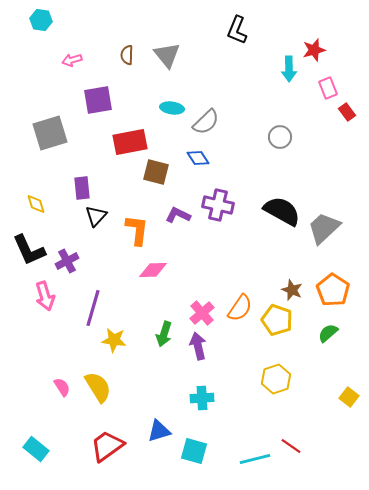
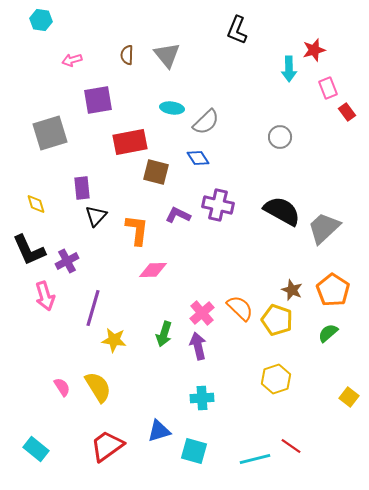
orange semicircle at (240, 308): rotated 80 degrees counterclockwise
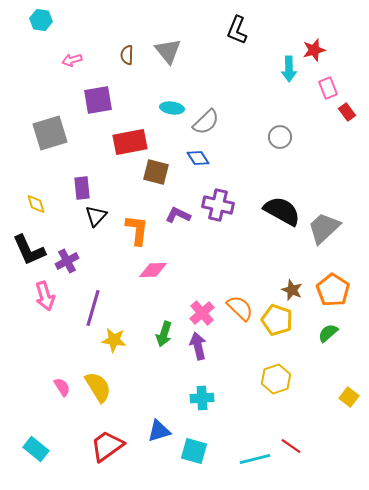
gray triangle at (167, 55): moved 1 px right, 4 px up
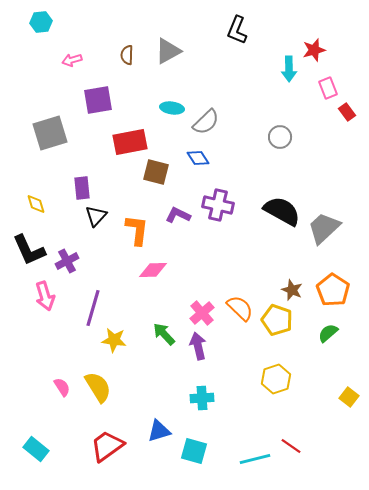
cyan hexagon at (41, 20): moved 2 px down; rotated 15 degrees counterclockwise
gray triangle at (168, 51): rotated 40 degrees clockwise
green arrow at (164, 334): rotated 120 degrees clockwise
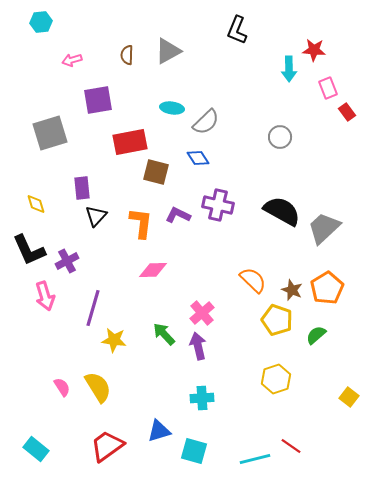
red star at (314, 50): rotated 20 degrees clockwise
orange L-shape at (137, 230): moved 4 px right, 7 px up
orange pentagon at (333, 290): moved 6 px left, 2 px up; rotated 8 degrees clockwise
orange semicircle at (240, 308): moved 13 px right, 28 px up
green semicircle at (328, 333): moved 12 px left, 2 px down
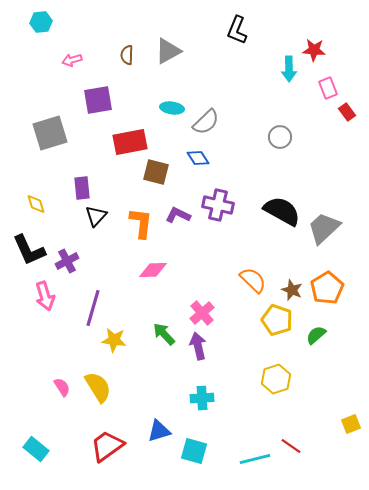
yellow square at (349, 397): moved 2 px right, 27 px down; rotated 30 degrees clockwise
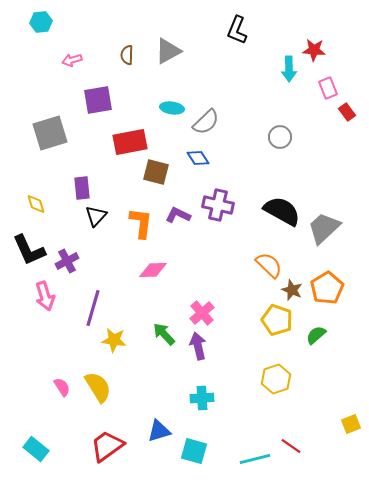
orange semicircle at (253, 280): moved 16 px right, 15 px up
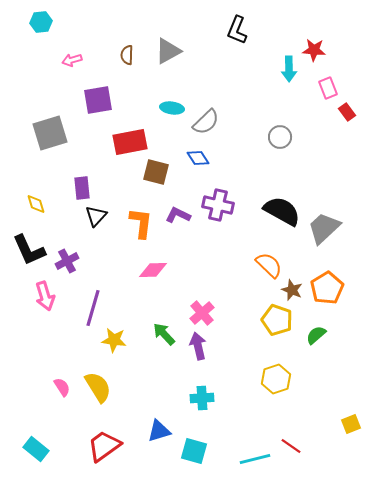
red trapezoid at (107, 446): moved 3 px left
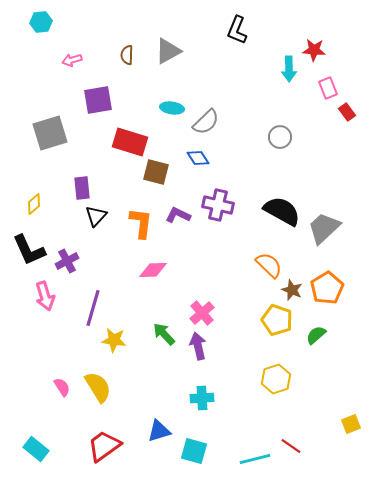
red rectangle at (130, 142): rotated 28 degrees clockwise
yellow diamond at (36, 204): moved 2 px left; rotated 65 degrees clockwise
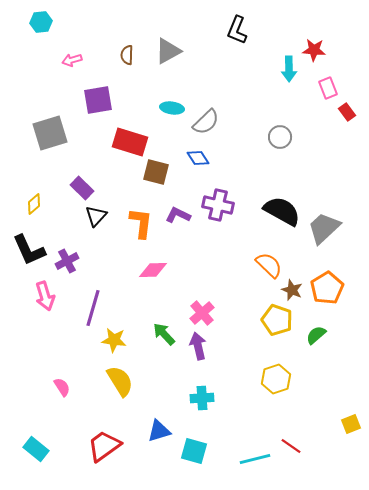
purple rectangle at (82, 188): rotated 40 degrees counterclockwise
yellow semicircle at (98, 387): moved 22 px right, 6 px up
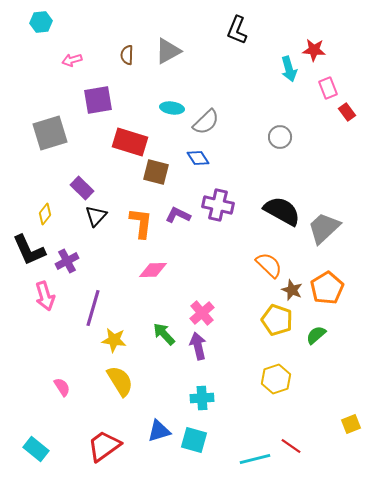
cyan arrow at (289, 69): rotated 15 degrees counterclockwise
yellow diamond at (34, 204): moved 11 px right, 10 px down; rotated 10 degrees counterclockwise
cyan square at (194, 451): moved 11 px up
